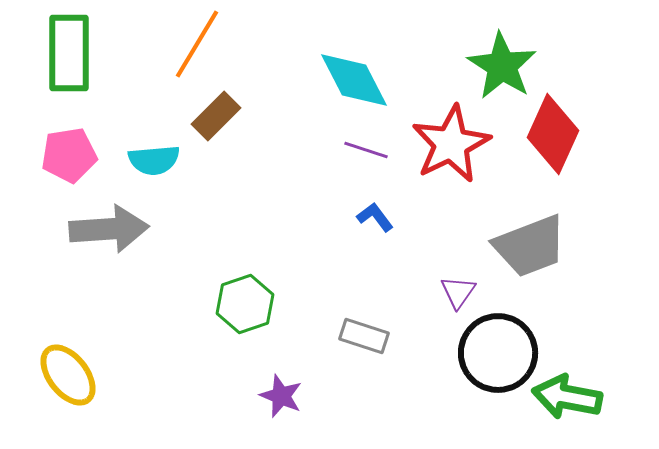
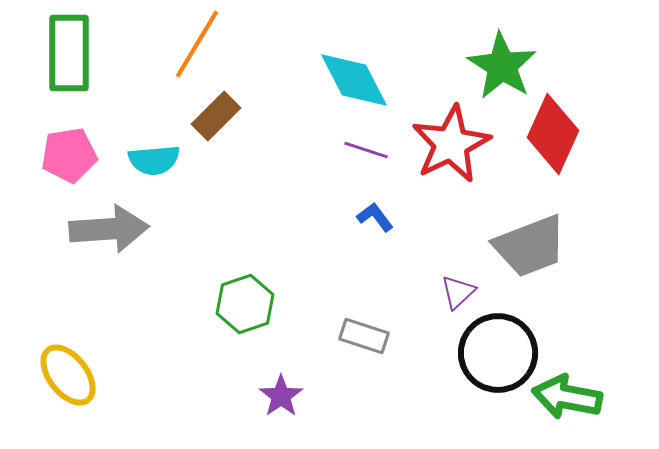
purple triangle: rotated 12 degrees clockwise
purple star: rotated 15 degrees clockwise
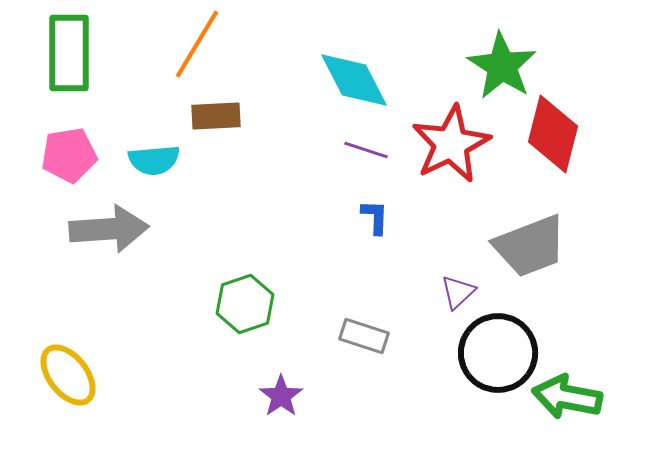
brown rectangle: rotated 42 degrees clockwise
red diamond: rotated 10 degrees counterclockwise
blue L-shape: rotated 39 degrees clockwise
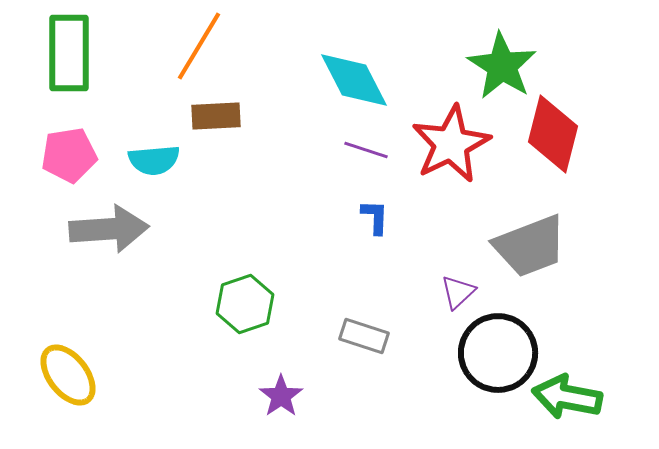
orange line: moved 2 px right, 2 px down
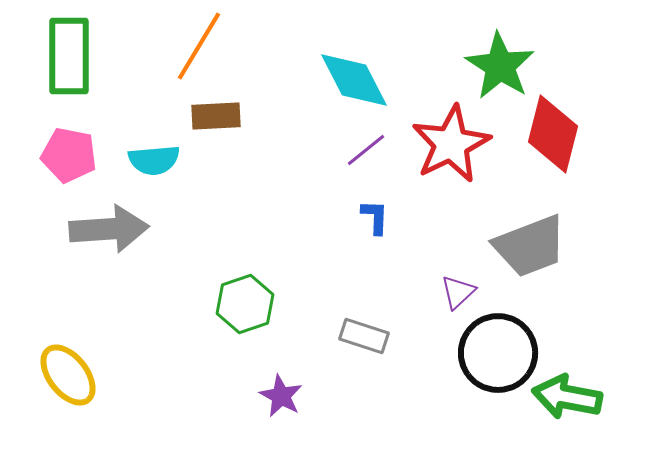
green rectangle: moved 3 px down
green star: moved 2 px left
purple line: rotated 57 degrees counterclockwise
pink pentagon: rotated 20 degrees clockwise
purple star: rotated 9 degrees counterclockwise
